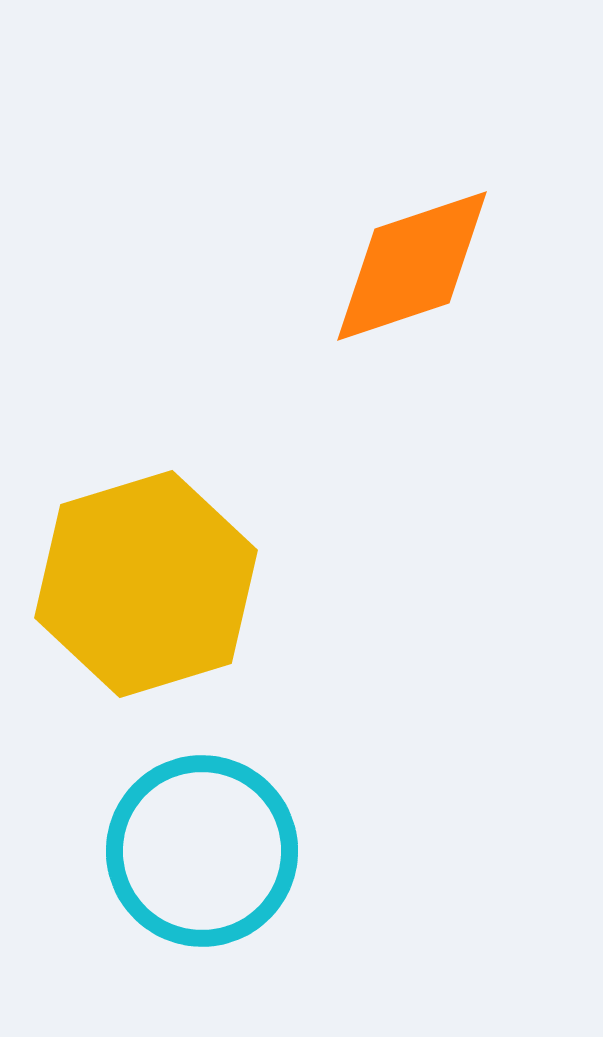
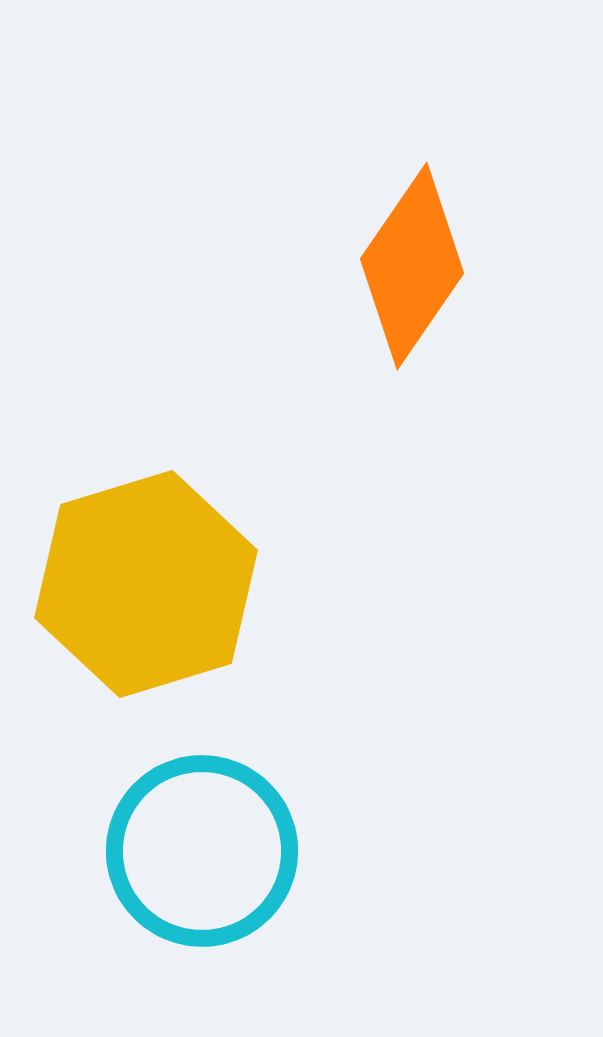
orange diamond: rotated 37 degrees counterclockwise
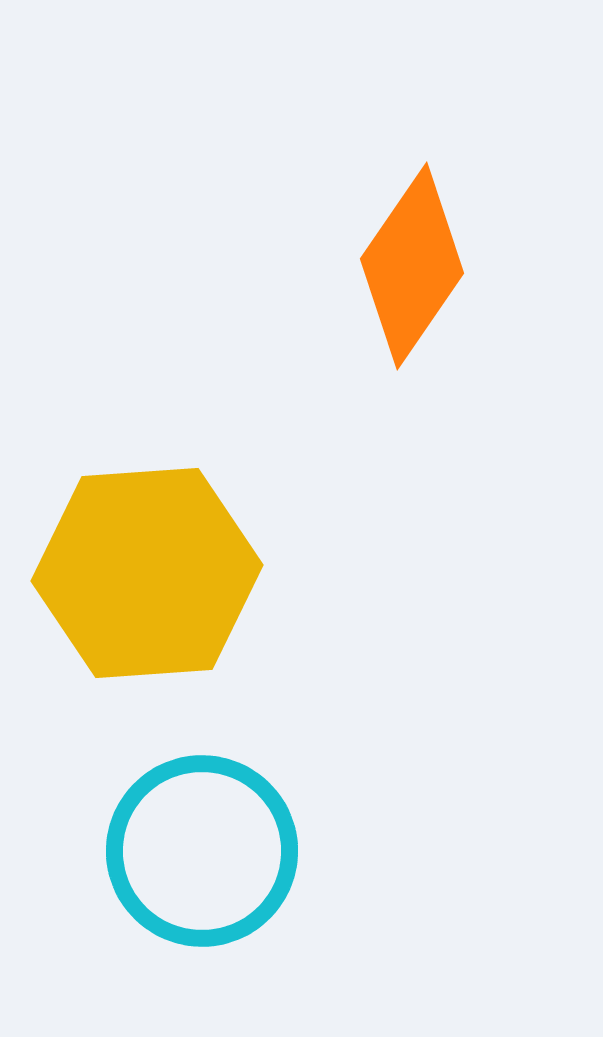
yellow hexagon: moved 1 px right, 11 px up; rotated 13 degrees clockwise
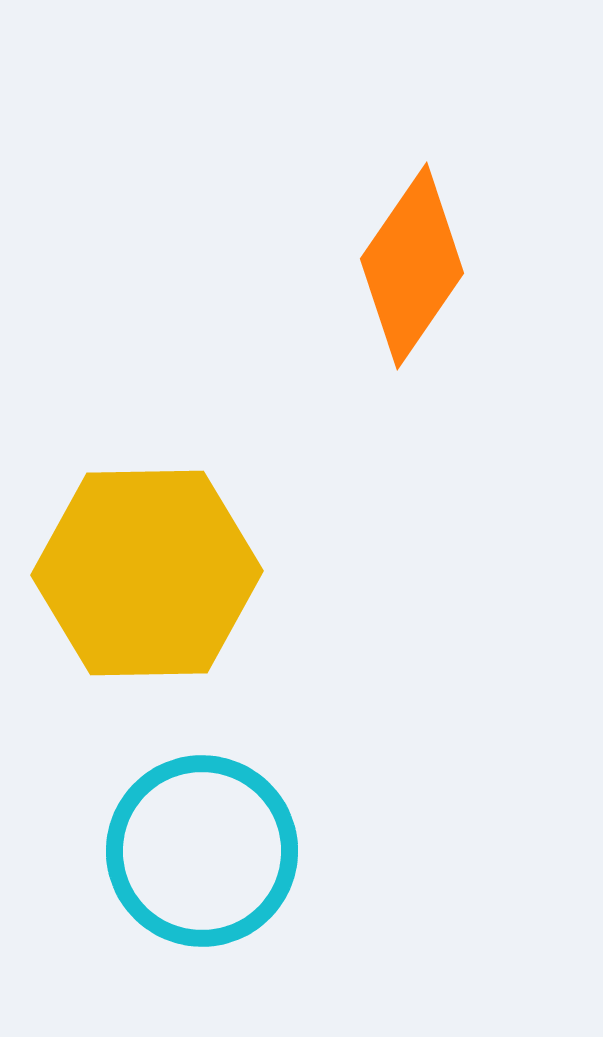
yellow hexagon: rotated 3 degrees clockwise
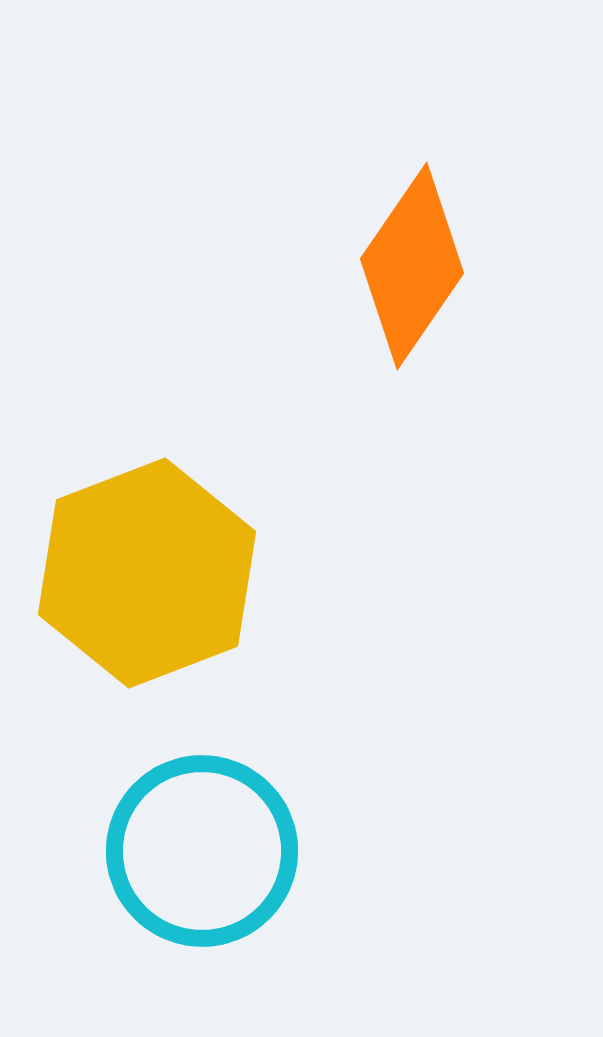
yellow hexagon: rotated 20 degrees counterclockwise
